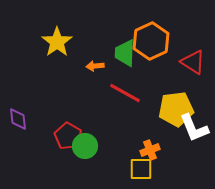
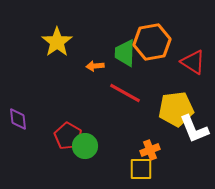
orange hexagon: moved 1 px right, 1 px down; rotated 15 degrees clockwise
white L-shape: moved 1 px down
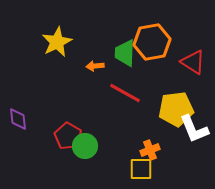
yellow star: rotated 8 degrees clockwise
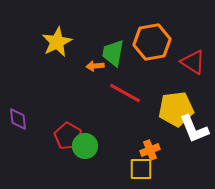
green trapezoid: moved 12 px left; rotated 8 degrees clockwise
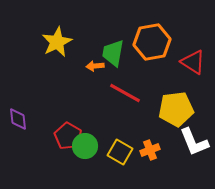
white L-shape: moved 13 px down
yellow square: moved 21 px left, 17 px up; rotated 30 degrees clockwise
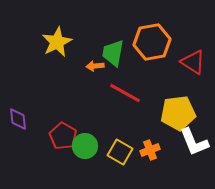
yellow pentagon: moved 2 px right, 4 px down
red pentagon: moved 5 px left
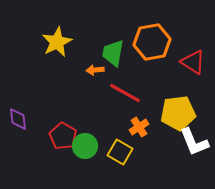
orange arrow: moved 4 px down
orange cross: moved 11 px left, 23 px up; rotated 12 degrees counterclockwise
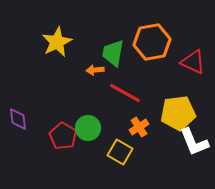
red triangle: rotated 8 degrees counterclockwise
green circle: moved 3 px right, 18 px up
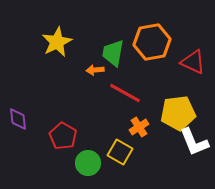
green circle: moved 35 px down
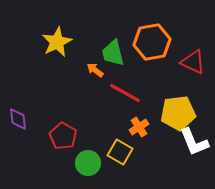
green trapezoid: rotated 24 degrees counterclockwise
orange arrow: rotated 42 degrees clockwise
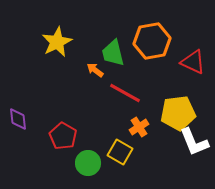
orange hexagon: moved 1 px up
